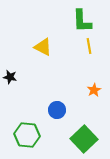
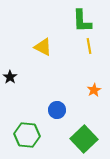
black star: rotated 24 degrees clockwise
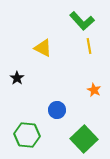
green L-shape: rotated 40 degrees counterclockwise
yellow triangle: moved 1 px down
black star: moved 7 px right, 1 px down
orange star: rotated 16 degrees counterclockwise
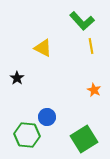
yellow line: moved 2 px right
blue circle: moved 10 px left, 7 px down
green square: rotated 12 degrees clockwise
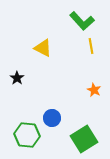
blue circle: moved 5 px right, 1 px down
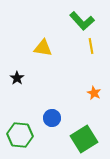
yellow triangle: rotated 18 degrees counterclockwise
orange star: moved 3 px down
green hexagon: moved 7 px left
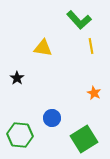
green L-shape: moved 3 px left, 1 px up
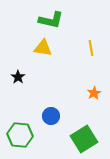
green L-shape: moved 28 px left; rotated 35 degrees counterclockwise
yellow line: moved 2 px down
black star: moved 1 px right, 1 px up
orange star: rotated 16 degrees clockwise
blue circle: moved 1 px left, 2 px up
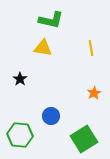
black star: moved 2 px right, 2 px down
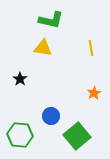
green square: moved 7 px left, 3 px up; rotated 8 degrees counterclockwise
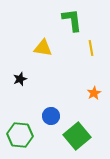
green L-shape: moved 21 px right; rotated 110 degrees counterclockwise
black star: rotated 16 degrees clockwise
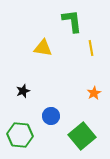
green L-shape: moved 1 px down
black star: moved 3 px right, 12 px down
green square: moved 5 px right
